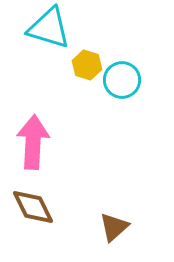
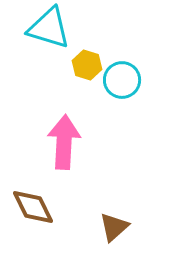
pink arrow: moved 31 px right
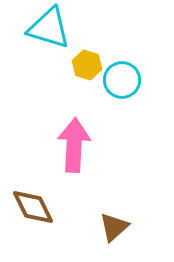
pink arrow: moved 10 px right, 3 px down
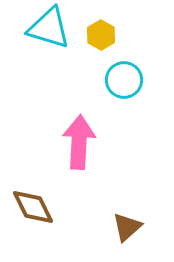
yellow hexagon: moved 14 px right, 30 px up; rotated 12 degrees clockwise
cyan circle: moved 2 px right
pink arrow: moved 5 px right, 3 px up
brown triangle: moved 13 px right
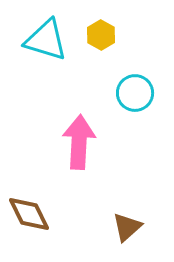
cyan triangle: moved 3 px left, 12 px down
cyan circle: moved 11 px right, 13 px down
brown diamond: moved 4 px left, 7 px down
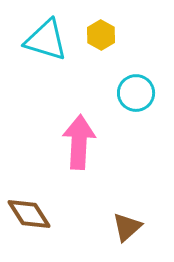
cyan circle: moved 1 px right
brown diamond: rotated 6 degrees counterclockwise
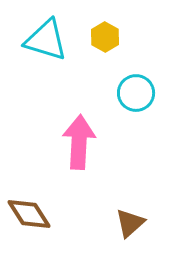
yellow hexagon: moved 4 px right, 2 px down
brown triangle: moved 3 px right, 4 px up
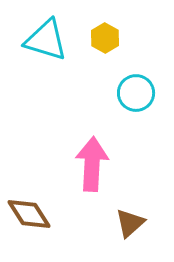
yellow hexagon: moved 1 px down
pink arrow: moved 13 px right, 22 px down
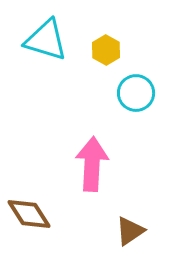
yellow hexagon: moved 1 px right, 12 px down
brown triangle: moved 8 px down; rotated 8 degrees clockwise
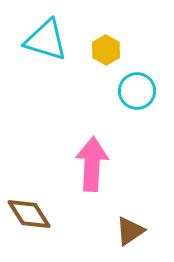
cyan circle: moved 1 px right, 2 px up
